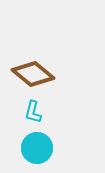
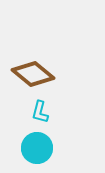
cyan L-shape: moved 7 px right
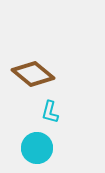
cyan L-shape: moved 10 px right
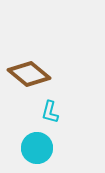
brown diamond: moved 4 px left
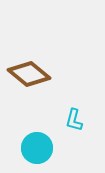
cyan L-shape: moved 24 px right, 8 px down
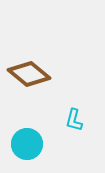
cyan circle: moved 10 px left, 4 px up
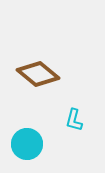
brown diamond: moved 9 px right
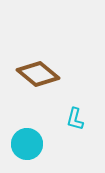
cyan L-shape: moved 1 px right, 1 px up
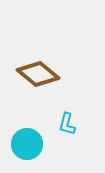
cyan L-shape: moved 8 px left, 5 px down
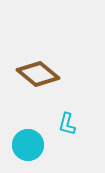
cyan circle: moved 1 px right, 1 px down
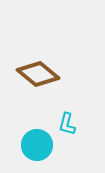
cyan circle: moved 9 px right
